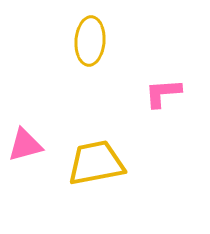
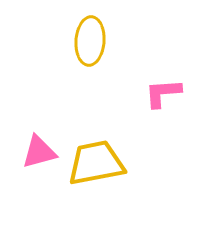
pink triangle: moved 14 px right, 7 px down
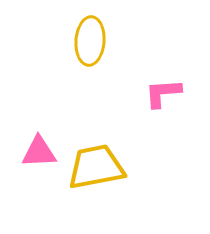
pink triangle: rotated 12 degrees clockwise
yellow trapezoid: moved 4 px down
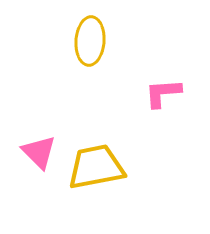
pink triangle: rotated 48 degrees clockwise
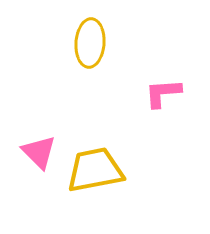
yellow ellipse: moved 2 px down
yellow trapezoid: moved 1 px left, 3 px down
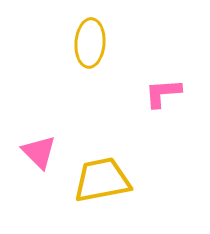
yellow trapezoid: moved 7 px right, 10 px down
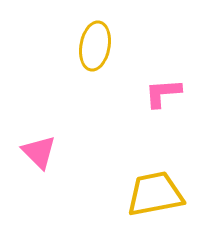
yellow ellipse: moved 5 px right, 3 px down; rotated 6 degrees clockwise
yellow trapezoid: moved 53 px right, 14 px down
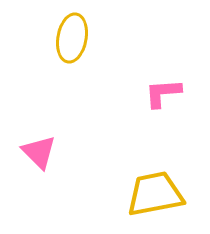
yellow ellipse: moved 23 px left, 8 px up
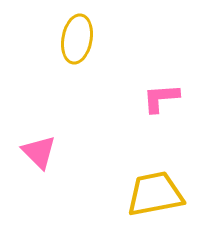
yellow ellipse: moved 5 px right, 1 px down
pink L-shape: moved 2 px left, 5 px down
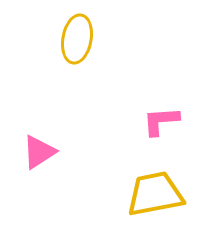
pink L-shape: moved 23 px down
pink triangle: rotated 42 degrees clockwise
